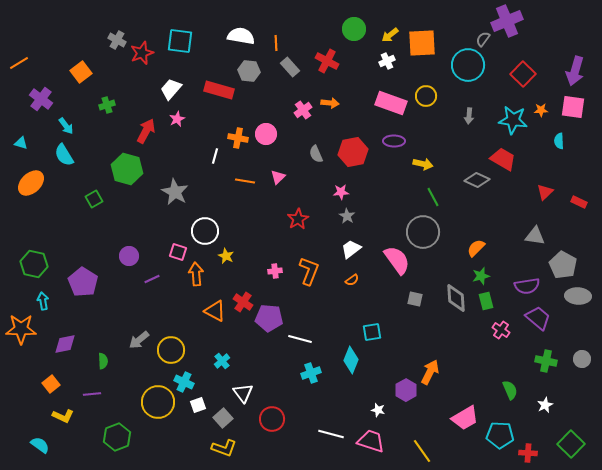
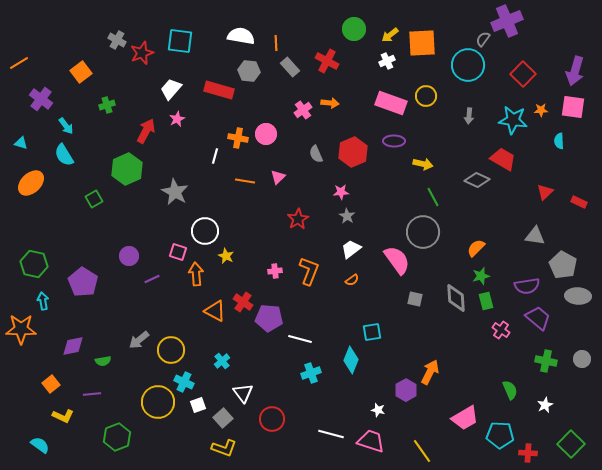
red hexagon at (353, 152): rotated 12 degrees counterclockwise
green hexagon at (127, 169): rotated 20 degrees clockwise
purple diamond at (65, 344): moved 8 px right, 2 px down
green semicircle at (103, 361): rotated 84 degrees clockwise
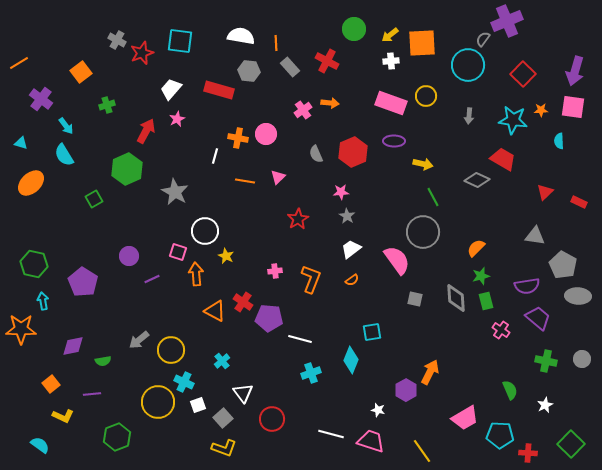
white cross at (387, 61): moved 4 px right; rotated 21 degrees clockwise
orange L-shape at (309, 271): moved 2 px right, 8 px down
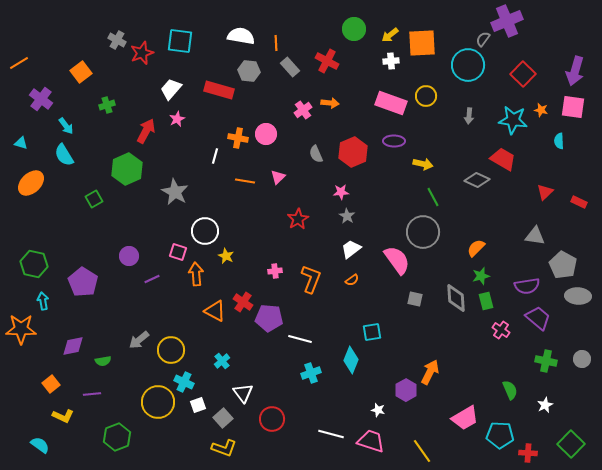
orange star at (541, 110): rotated 16 degrees clockwise
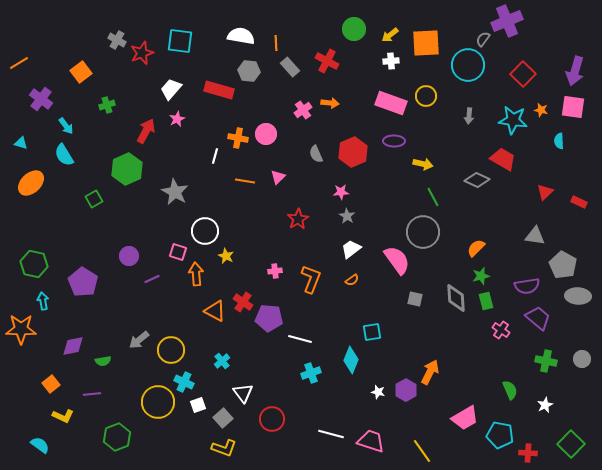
orange square at (422, 43): moved 4 px right
white star at (378, 410): moved 18 px up
cyan pentagon at (500, 435): rotated 8 degrees clockwise
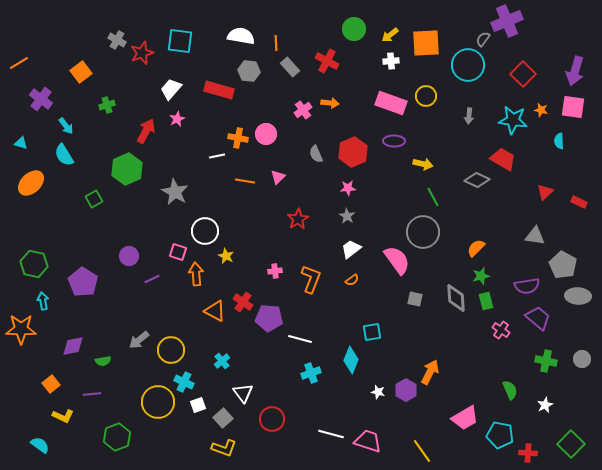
white line at (215, 156): moved 2 px right; rotated 63 degrees clockwise
pink star at (341, 192): moved 7 px right, 4 px up
pink trapezoid at (371, 441): moved 3 px left
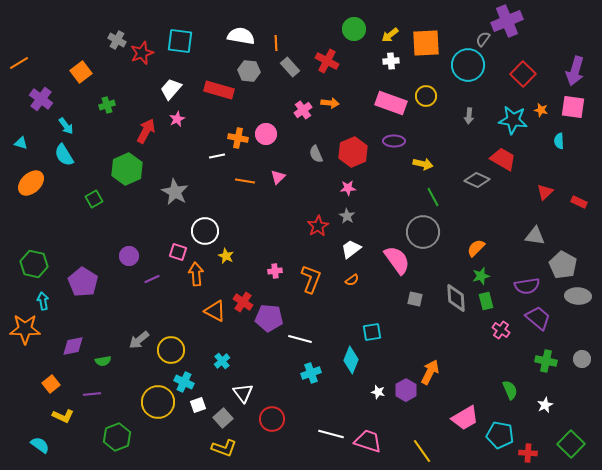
red star at (298, 219): moved 20 px right, 7 px down
orange star at (21, 329): moved 4 px right
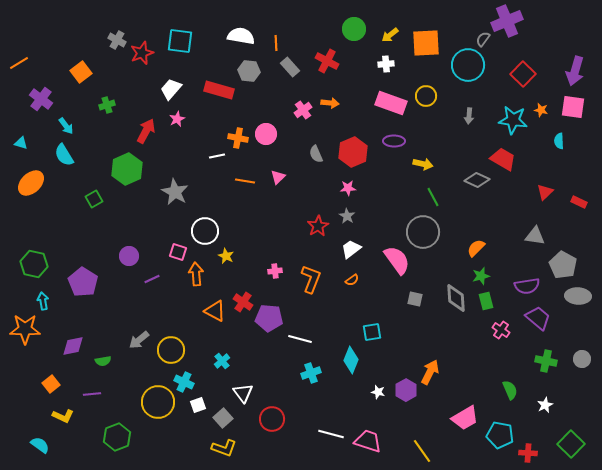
white cross at (391, 61): moved 5 px left, 3 px down
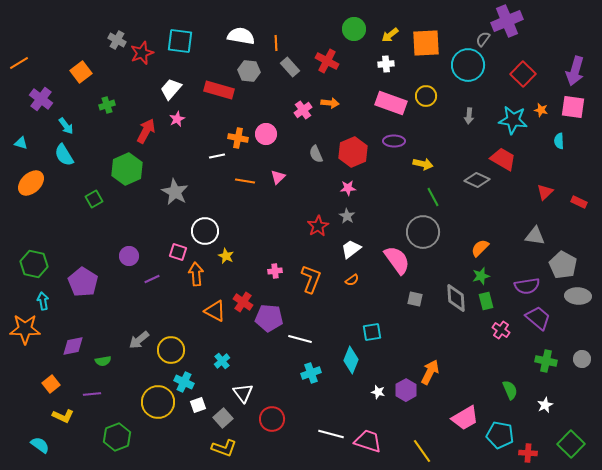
orange semicircle at (476, 248): moved 4 px right
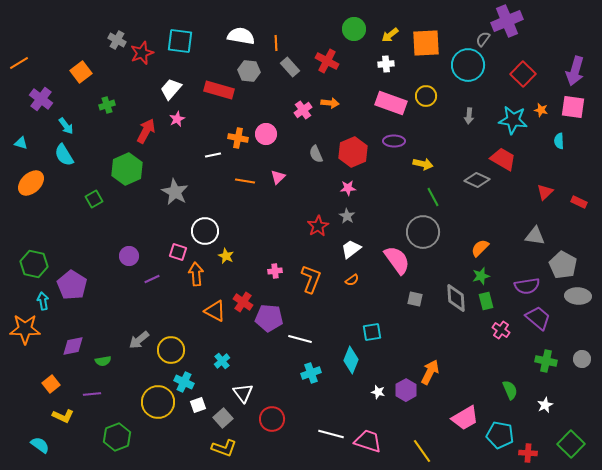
white line at (217, 156): moved 4 px left, 1 px up
purple pentagon at (83, 282): moved 11 px left, 3 px down
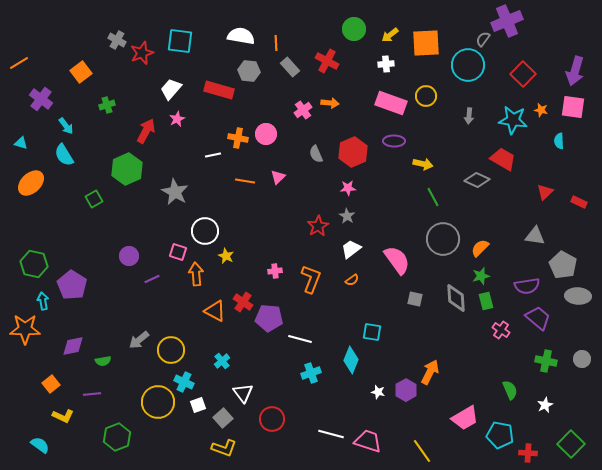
gray circle at (423, 232): moved 20 px right, 7 px down
cyan square at (372, 332): rotated 18 degrees clockwise
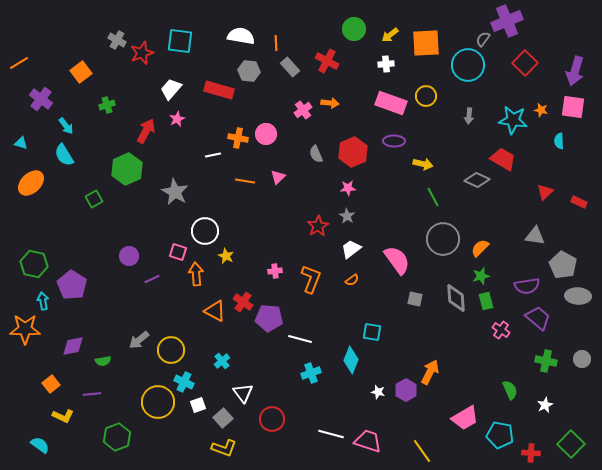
red square at (523, 74): moved 2 px right, 11 px up
red cross at (528, 453): moved 3 px right
